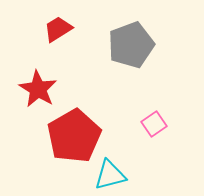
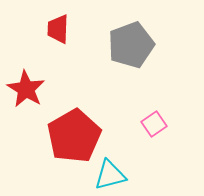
red trapezoid: rotated 56 degrees counterclockwise
red star: moved 12 px left
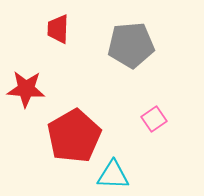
gray pentagon: rotated 15 degrees clockwise
red star: rotated 27 degrees counterclockwise
pink square: moved 5 px up
cyan triangle: moved 3 px right; rotated 16 degrees clockwise
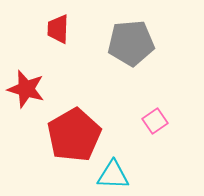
gray pentagon: moved 2 px up
red star: rotated 12 degrees clockwise
pink square: moved 1 px right, 2 px down
red pentagon: moved 1 px up
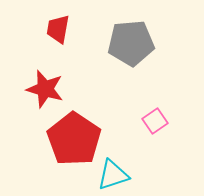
red trapezoid: rotated 8 degrees clockwise
red star: moved 19 px right
red pentagon: moved 4 px down; rotated 8 degrees counterclockwise
cyan triangle: rotated 20 degrees counterclockwise
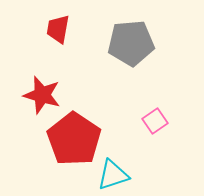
red star: moved 3 px left, 6 px down
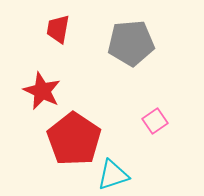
red star: moved 4 px up; rotated 9 degrees clockwise
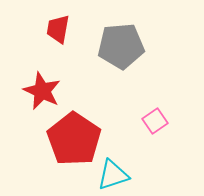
gray pentagon: moved 10 px left, 3 px down
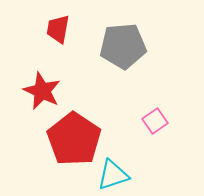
gray pentagon: moved 2 px right
